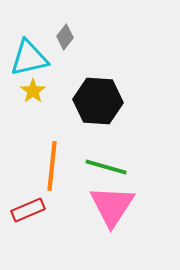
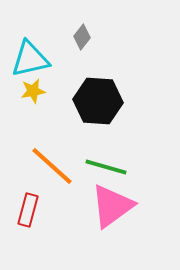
gray diamond: moved 17 px right
cyan triangle: moved 1 px right, 1 px down
yellow star: rotated 25 degrees clockwise
orange line: rotated 54 degrees counterclockwise
pink triangle: rotated 21 degrees clockwise
red rectangle: rotated 52 degrees counterclockwise
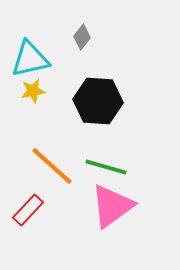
red rectangle: rotated 28 degrees clockwise
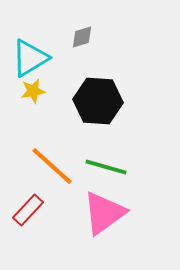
gray diamond: rotated 35 degrees clockwise
cyan triangle: moved 1 px up; rotated 18 degrees counterclockwise
pink triangle: moved 8 px left, 7 px down
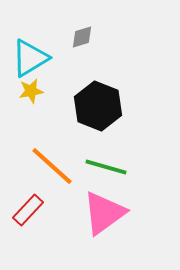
yellow star: moved 2 px left
black hexagon: moved 5 px down; rotated 18 degrees clockwise
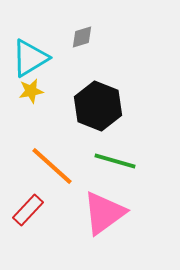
green line: moved 9 px right, 6 px up
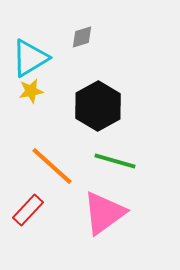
black hexagon: rotated 9 degrees clockwise
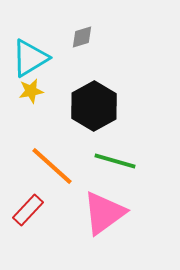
black hexagon: moved 4 px left
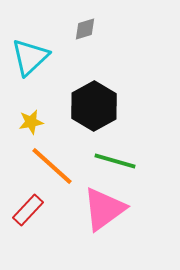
gray diamond: moved 3 px right, 8 px up
cyan triangle: moved 1 px up; rotated 12 degrees counterclockwise
yellow star: moved 31 px down
pink triangle: moved 4 px up
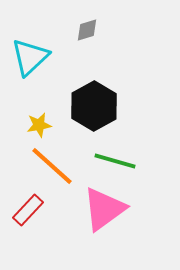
gray diamond: moved 2 px right, 1 px down
yellow star: moved 8 px right, 3 px down
